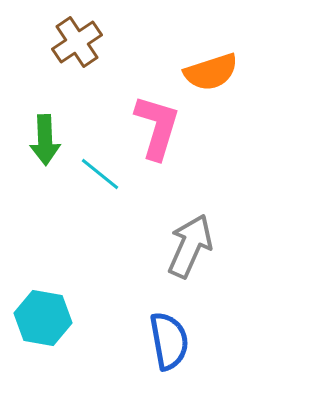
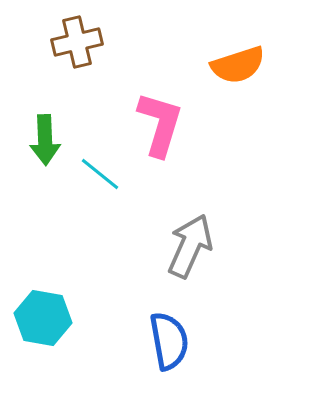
brown cross: rotated 21 degrees clockwise
orange semicircle: moved 27 px right, 7 px up
pink L-shape: moved 3 px right, 3 px up
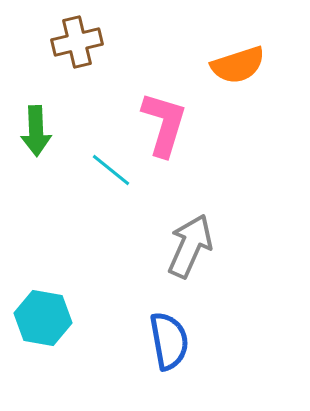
pink L-shape: moved 4 px right
green arrow: moved 9 px left, 9 px up
cyan line: moved 11 px right, 4 px up
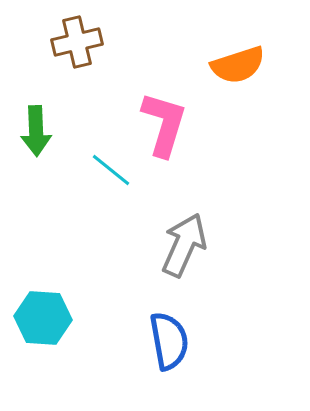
gray arrow: moved 6 px left, 1 px up
cyan hexagon: rotated 6 degrees counterclockwise
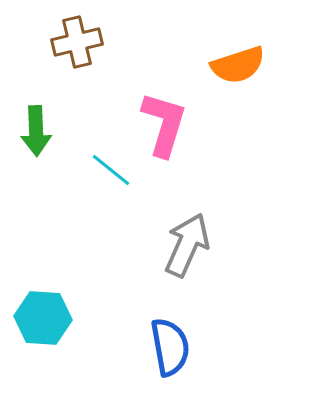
gray arrow: moved 3 px right
blue semicircle: moved 1 px right, 6 px down
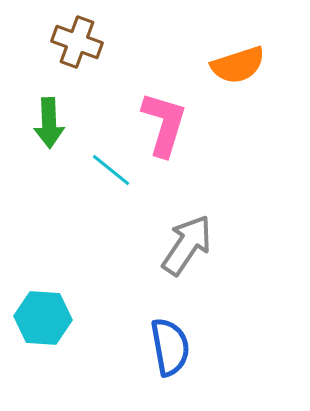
brown cross: rotated 33 degrees clockwise
green arrow: moved 13 px right, 8 px up
gray arrow: rotated 10 degrees clockwise
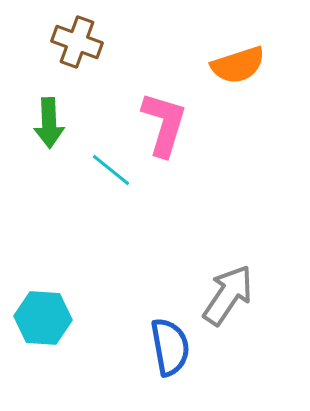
gray arrow: moved 41 px right, 50 px down
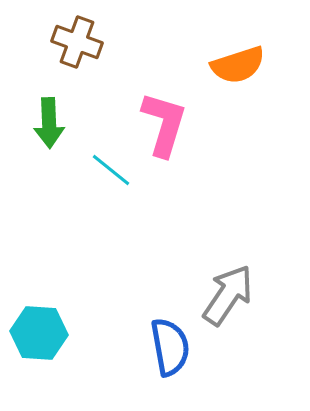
cyan hexagon: moved 4 px left, 15 px down
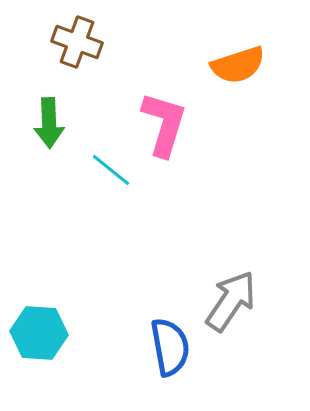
gray arrow: moved 3 px right, 6 px down
